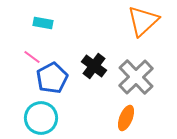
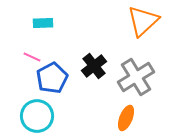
cyan rectangle: rotated 12 degrees counterclockwise
pink line: rotated 12 degrees counterclockwise
black cross: rotated 15 degrees clockwise
gray cross: rotated 12 degrees clockwise
cyan circle: moved 4 px left, 2 px up
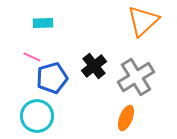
blue pentagon: rotated 12 degrees clockwise
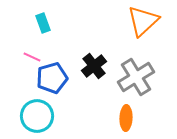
cyan rectangle: rotated 72 degrees clockwise
orange ellipse: rotated 20 degrees counterclockwise
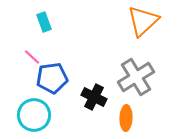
cyan rectangle: moved 1 px right, 1 px up
pink line: rotated 18 degrees clockwise
black cross: moved 31 px down; rotated 25 degrees counterclockwise
blue pentagon: rotated 8 degrees clockwise
cyan circle: moved 3 px left, 1 px up
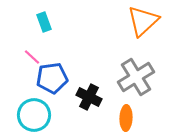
black cross: moved 5 px left
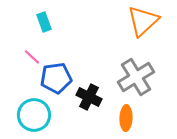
blue pentagon: moved 4 px right
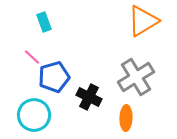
orange triangle: rotated 12 degrees clockwise
blue pentagon: moved 2 px left, 1 px up; rotated 8 degrees counterclockwise
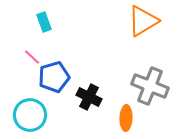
gray cross: moved 14 px right, 9 px down; rotated 36 degrees counterclockwise
cyan circle: moved 4 px left
